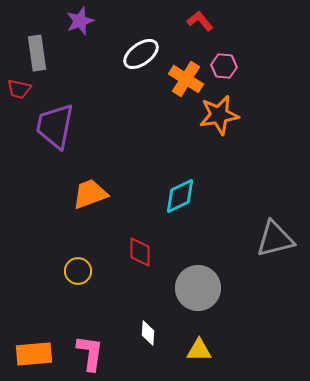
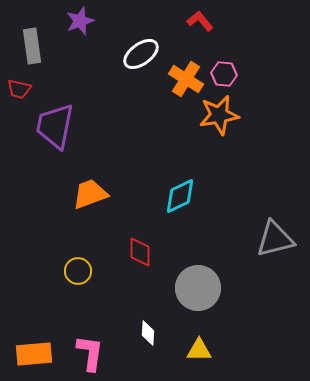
gray rectangle: moved 5 px left, 7 px up
pink hexagon: moved 8 px down
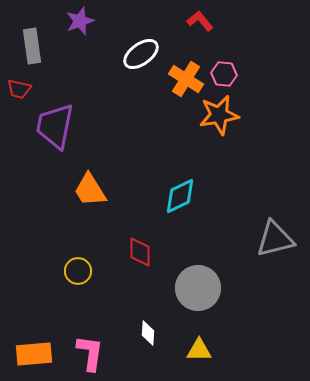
orange trapezoid: moved 4 px up; rotated 102 degrees counterclockwise
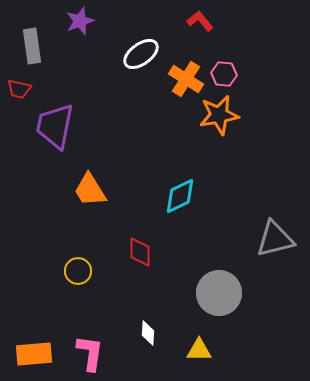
gray circle: moved 21 px right, 5 px down
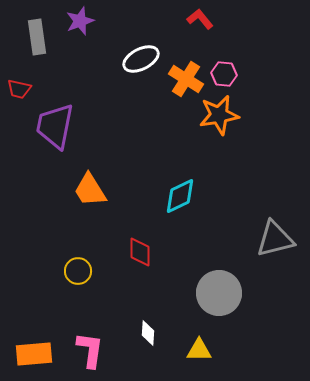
red L-shape: moved 2 px up
gray rectangle: moved 5 px right, 9 px up
white ellipse: moved 5 px down; rotated 9 degrees clockwise
pink L-shape: moved 3 px up
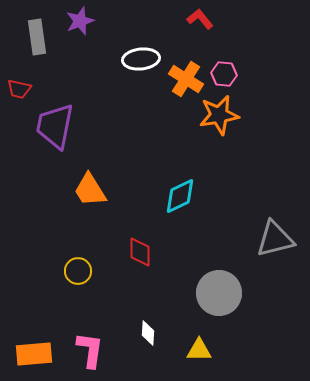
white ellipse: rotated 21 degrees clockwise
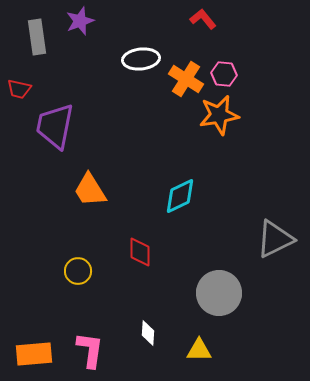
red L-shape: moved 3 px right
gray triangle: rotated 12 degrees counterclockwise
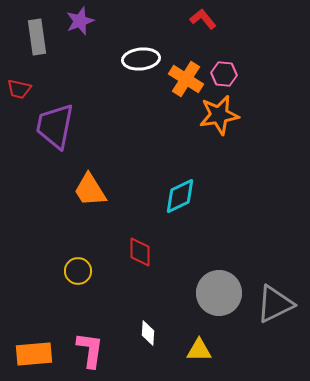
gray triangle: moved 65 px down
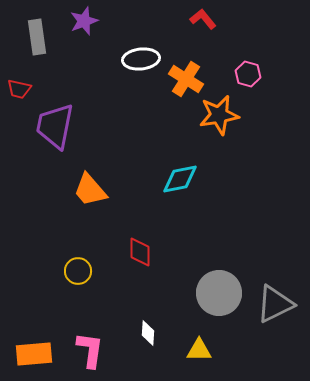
purple star: moved 4 px right
pink hexagon: moved 24 px right; rotated 10 degrees clockwise
orange trapezoid: rotated 9 degrees counterclockwise
cyan diamond: moved 17 px up; rotated 15 degrees clockwise
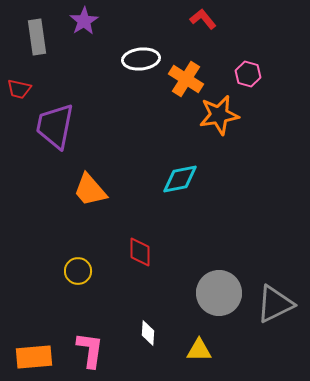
purple star: rotated 12 degrees counterclockwise
orange rectangle: moved 3 px down
